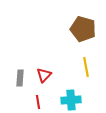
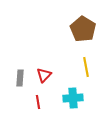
brown pentagon: rotated 15 degrees clockwise
cyan cross: moved 2 px right, 2 px up
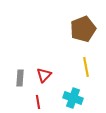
brown pentagon: rotated 20 degrees clockwise
cyan cross: rotated 24 degrees clockwise
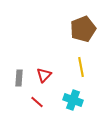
yellow line: moved 5 px left
gray rectangle: moved 1 px left
cyan cross: moved 2 px down
red line: moved 1 px left; rotated 40 degrees counterclockwise
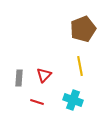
yellow line: moved 1 px left, 1 px up
red line: rotated 24 degrees counterclockwise
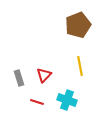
brown pentagon: moved 5 px left, 4 px up
gray rectangle: rotated 21 degrees counterclockwise
cyan cross: moved 6 px left
